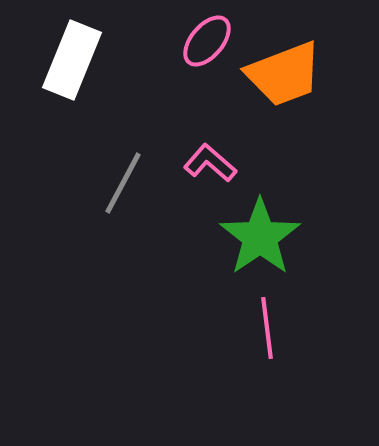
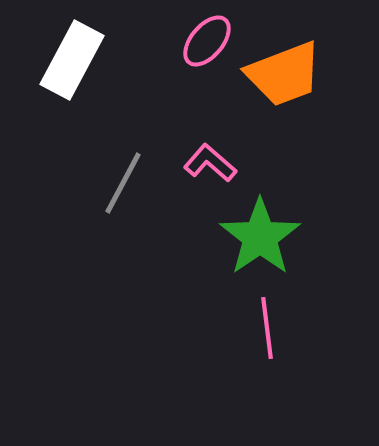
white rectangle: rotated 6 degrees clockwise
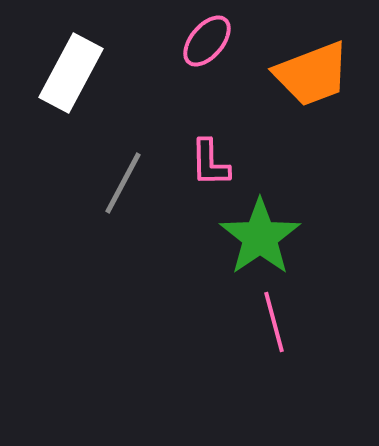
white rectangle: moved 1 px left, 13 px down
orange trapezoid: moved 28 px right
pink L-shape: rotated 132 degrees counterclockwise
pink line: moved 7 px right, 6 px up; rotated 8 degrees counterclockwise
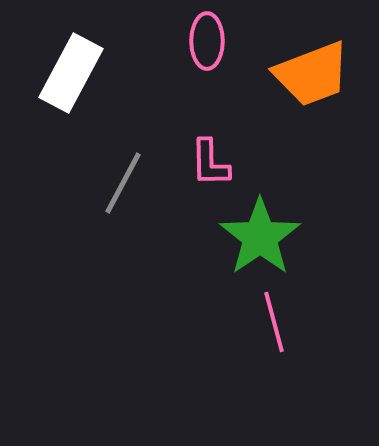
pink ellipse: rotated 40 degrees counterclockwise
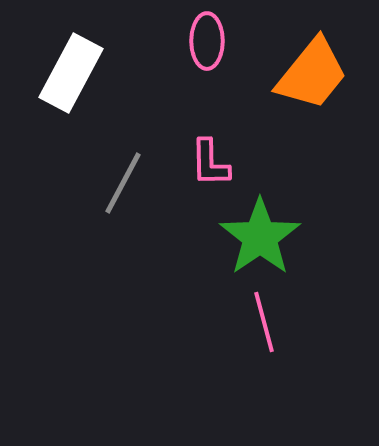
orange trapezoid: rotated 30 degrees counterclockwise
pink line: moved 10 px left
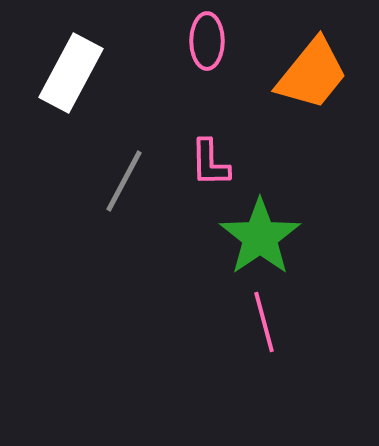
gray line: moved 1 px right, 2 px up
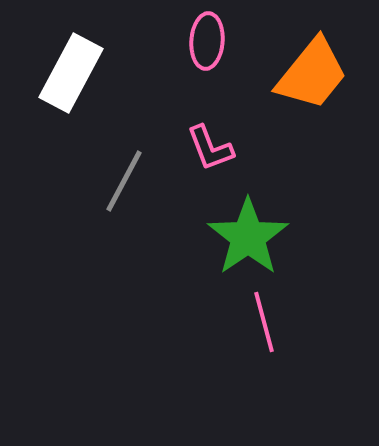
pink ellipse: rotated 4 degrees clockwise
pink L-shape: moved 15 px up; rotated 20 degrees counterclockwise
green star: moved 12 px left
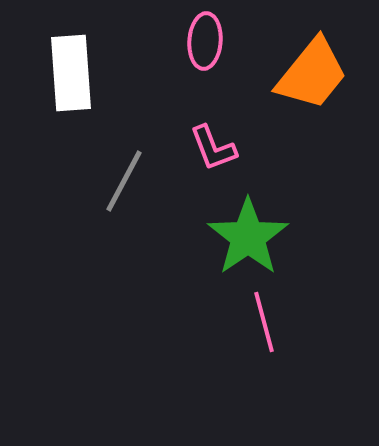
pink ellipse: moved 2 px left
white rectangle: rotated 32 degrees counterclockwise
pink L-shape: moved 3 px right
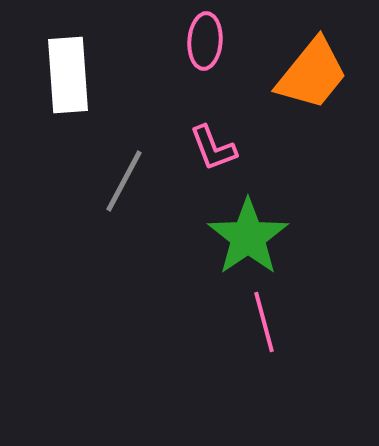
white rectangle: moved 3 px left, 2 px down
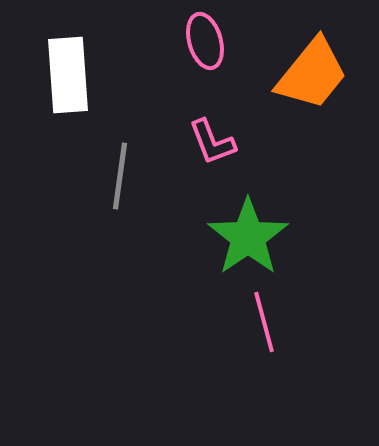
pink ellipse: rotated 20 degrees counterclockwise
pink L-shape: moved 1 px left, 6 px up
gray line: moved 4 px left, 5 px up; rotated 20 degrees counterclockwise
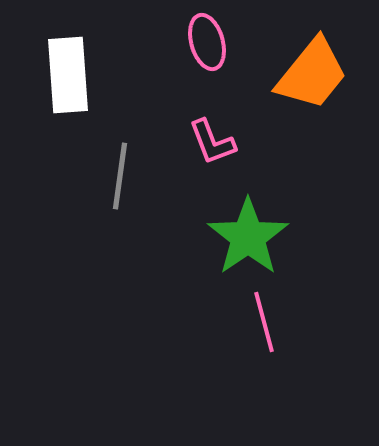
pink ellipse: moved 2 px right, 1 px down
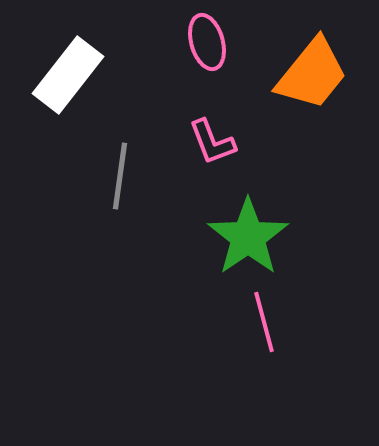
white rectangle: rotated 42 degrees clockwise
